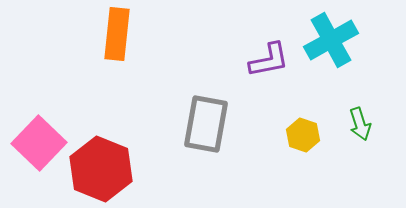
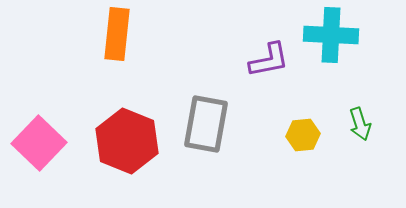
cyan cross: moved 5 px up; rotated 32 degrees clockwise
yellow hexagon: rotated 24 degrees counterclockwise
red hexagon: moved 26 px right, 28 px up
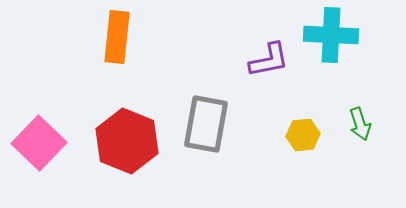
orange rectangle: moved 3 px down
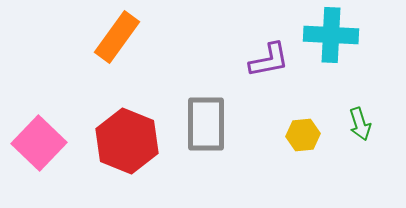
orange rectangle: rotated 30 degrees clockwise
gray rectangle: rotated 10 degrees counterclockwise
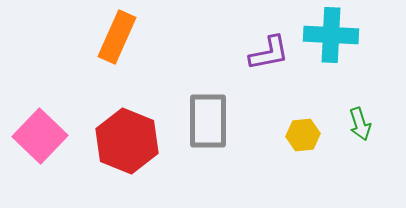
orange rectangle: rotated 12 degrees counterclockwise
purple L-shape: moved 7 px up
gray rectangle: moved 2 px right, 3 px up
pink square: moved 1 px right, 7 px up
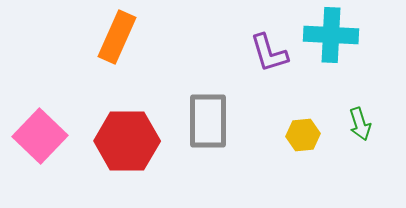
purple L-shape: rotated 84 degrees clockwise
red hexagon: rotated 22 degrees counterclockwise
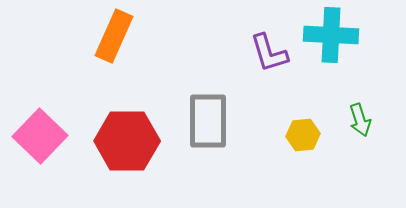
orange rectangle: moved 3 px left, 1 px up
green arrow: moved 4 px up
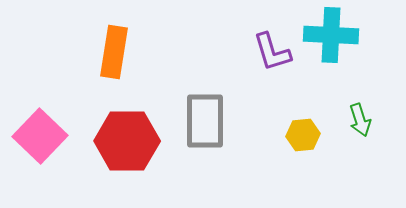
orange rectangle: moved 16 px down; rotated 15 degrees counterclockwise
purple L-shape: moved 3 px right, 1 px up
gray rectangle: moved 3 px left
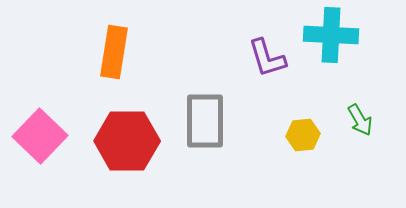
purple L-shape: moved 5 px left, 6 px down
green arrow: rotated 12 degrees counterclockwise
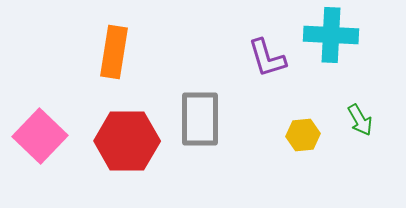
gray rectangle: moved 5 px left, 2 px up
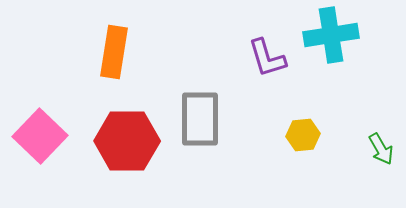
cyan cross: rotated 12 degrees counterclockwise
green arrow: moved 21 px right, 29 px down
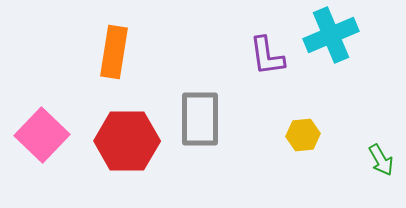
cyan cross: rotated 14 degrees counterclockwise
purple L-shape: moved 2 px up; rotated 9 degrees clockwise
pink square: moved 2 px right, 1 px up
green arrow: moved 11 px down
